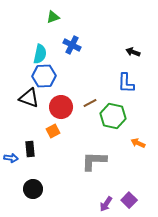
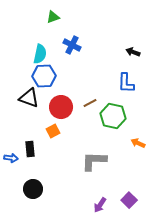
purple arrow: moved 6 px left, 1 px down
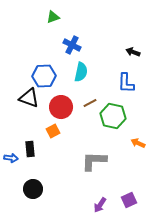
cyan semicircle: moved 41 px right, 18 px down
purple square: rotated 21 degrees clockwise
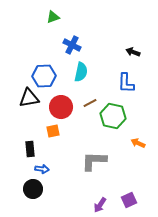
black triangle: rotated 30 degrees counterclockwise
orange square: rotated 16 degrees clockwise
blue arrow: moved 31 px right, 11 px down
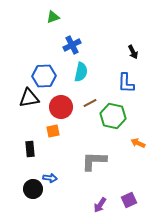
blue cross: rotated 36 degrees clockwise
black arrow: rotated 136 degrees counterclockwise
blue arrow: moved 8 px right, 9 px down
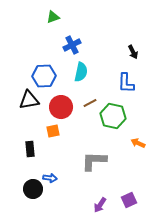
black triangle: moved 2 px down
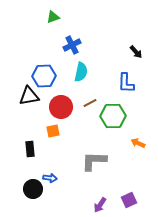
black arrow: moved 3 px right; rotated 16 degrees counterclockwise
black triangle: moved 4 px up
green hexagon: rotated 15 degrees counterclockwise
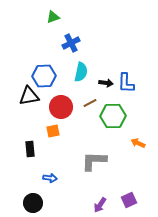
blue cross: moved 1 px left, 2 px up
black arrow: moved 30 px left, 31 px down; rotated 40 degrees counterclockwise
black circle: moved 14 px down
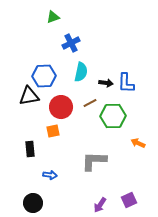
blue arrow: moved 3 px up
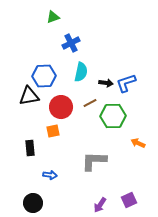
blue L-shape: rotated 70 degrees clockwise
black rectangle: moved 1 px up
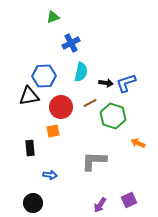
green hexagon: rotated 20 degrees clockwise
